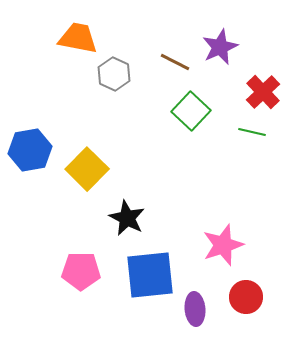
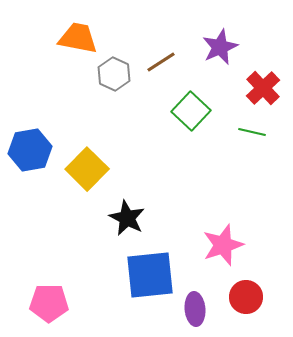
brown line: moved 14 px left; rotated 60 degrees counterclockwise
red cross: moved 4 px up
pink pentagon: moved 32 px left, 32 px down
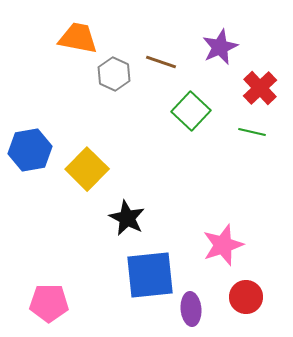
brown line: rotated 52 degrees clockwise
red cross: moved 3 px left
purple ellipse: moved 4 px left
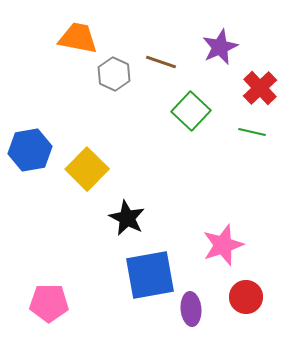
blue square: rotated 4 degrees counterclockwise
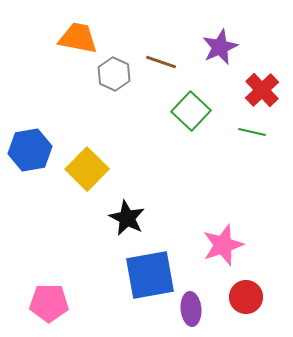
red cross: moved 2 px right, 2 px down
